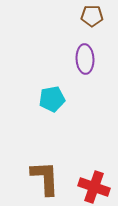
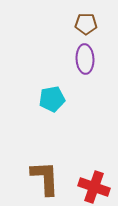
brown pentagon: moved 6 px left, 8 px down
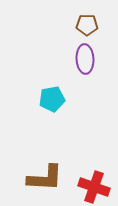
brown pentagon: moved 1 px right, 1 px down
brown L-shape: rotated 96 degrees clockwise
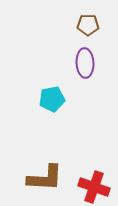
brown pentagon: moved 1 px right
purple ellipse: moved 4 px down
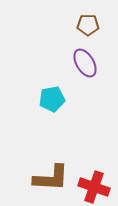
purple ellipse: rotated 28 degrees counterclockwise
brown L-shape: moved 6 px right
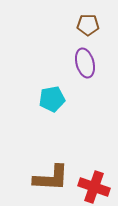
purple ellipse: rotated 16 degrees clockwise
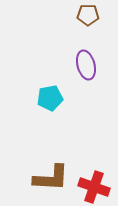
brown pentagon: moved 10 px up
purple ellipse: moved 1 px right, 2 px down
cyan pentagon: moved 2 px left, 1 px up
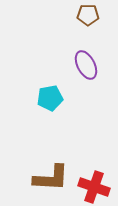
purple ellipse: rotated 12 degrees counterclockwise
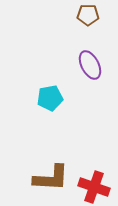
purple ellipse: moved 4 px right
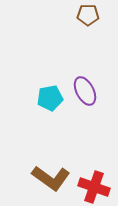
purple ellipse: moved 5 px left, 26 px down
brown L-shape: rotated 33 degrees clockwise
